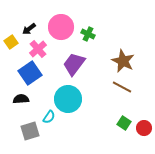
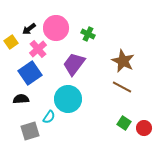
pink circle: moved 5 px left, 1 px down
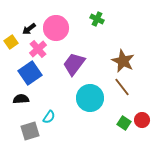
green cross: moved 9 px right, 15 px up
brown line: rotated 24 degrees clockwise
cyan circle: moved 22 px right, 1 px up
red circle: moved 2 px left, 8 px up
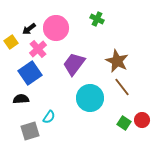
brown star: moved 6 px left
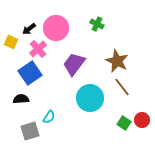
green cross: moved 5 px down
yellow square: rotated 32 degrees counterclockwise
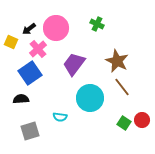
cyan semicircle: moved 11 px right; rotated 64 degrees clockwise
